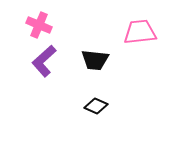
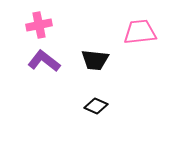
pink cross: rotated 35 degrees counterclockwise
purple L-shape: rotated 80 degrees clockwise
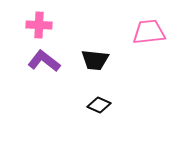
pink cross: rotated 15 degrees clockwise
pink trapezoid: moved 9 px right
black diamond: moved 3 px right, 1 px up
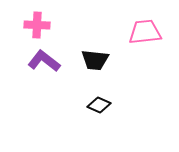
pink cross: moved 2 px left
pink trapezoid: moved 4 px left
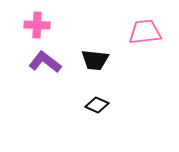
purple L-shape: moved 1 px right, 1 px down
black diamond: moved 2 px left
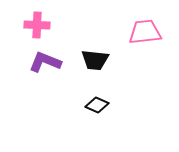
purple L-shape: rotated 16 degrees counterclockwise
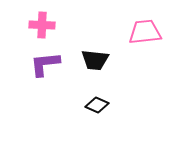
pink cross: moved 5 px right
purple L-shape: moved 2 px down; rotated 28 degrees counterclockwise
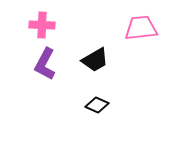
pink trapezoid: moved 4 px left, 4 px up
black trapezoid: rotated 36 degrees counterclockwise
purple L-shape: rotated 56 degrees counterclockwise
